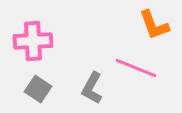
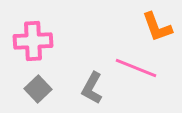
orange L-shape: moved 3 px right, 2 px down
gray square: rotated 12 degrees clockwise
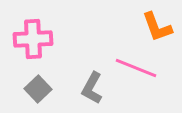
pink cross: moved 2 px up
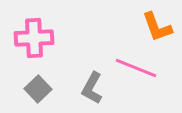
pink cross: moved 1 px right, 1 px up
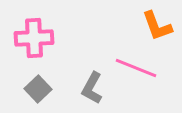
orange L-shape: moved 1 px up
